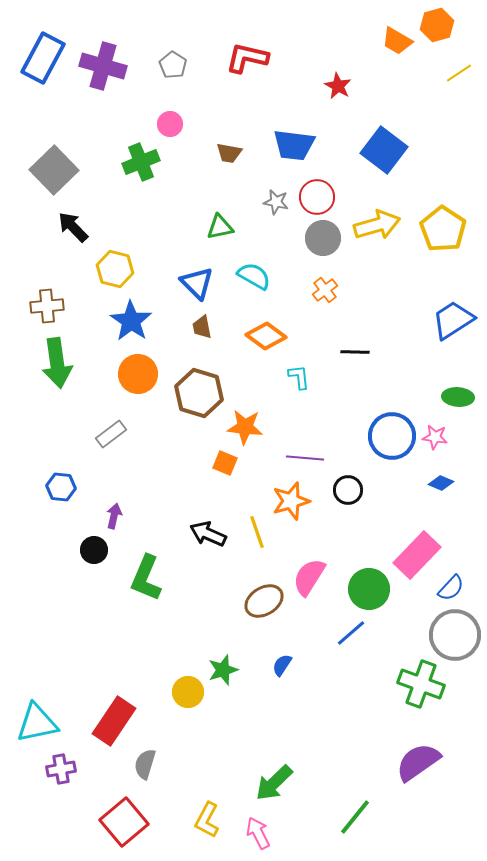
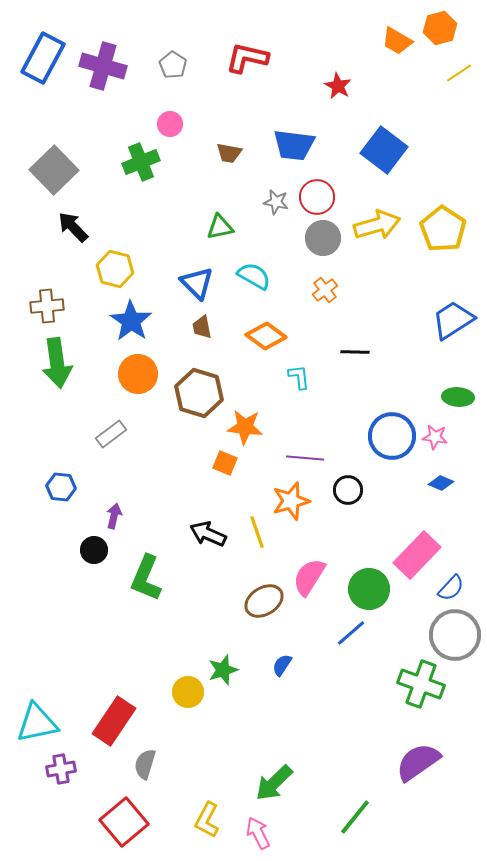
orange hexagon at (437, 25): moved 3 px right, 3 px down
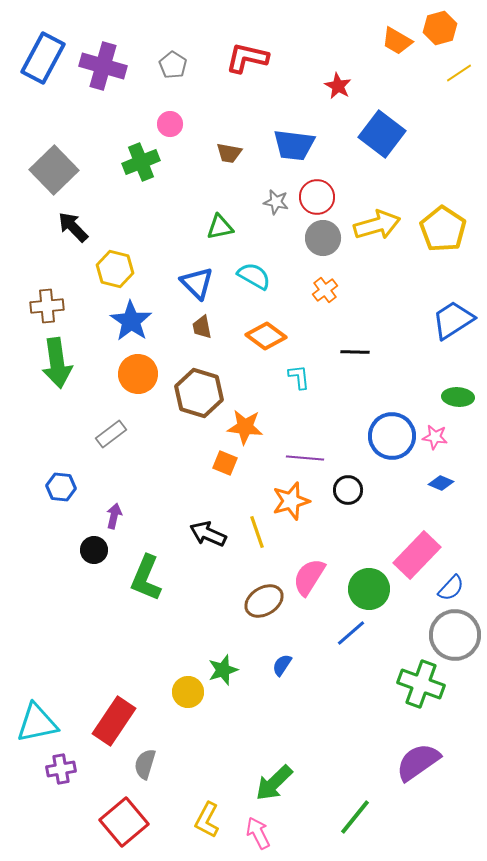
blue square at (384, 150): moved 2 px left, 16 px up
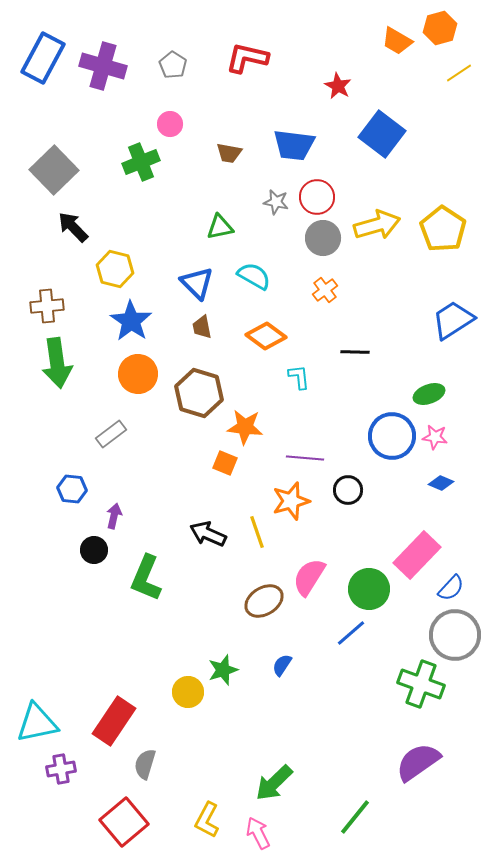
green ellipse at (458, 397): moved 29 px left, 3 px up; rotated 24 degrees counterclockwise
blue hexagon at (61, 487): moved 11 px right, 2 px down
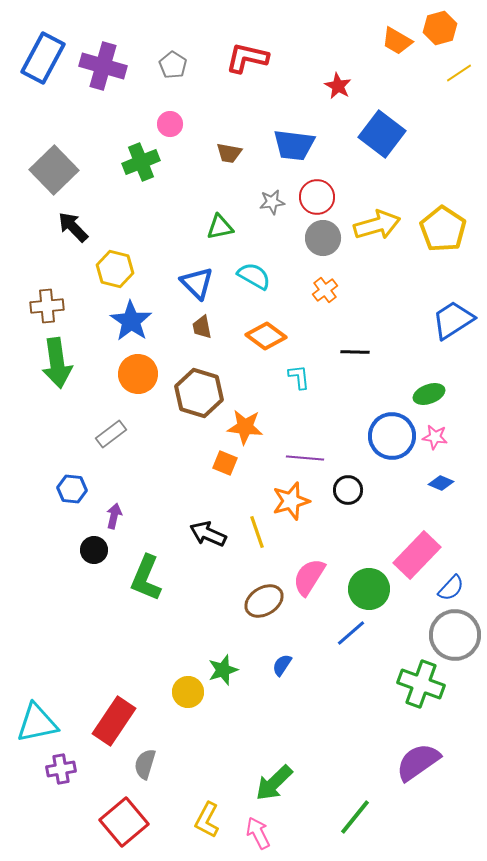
gray star at (276, 202): moved 4 px left; rotated 20 degrees counterclockwise
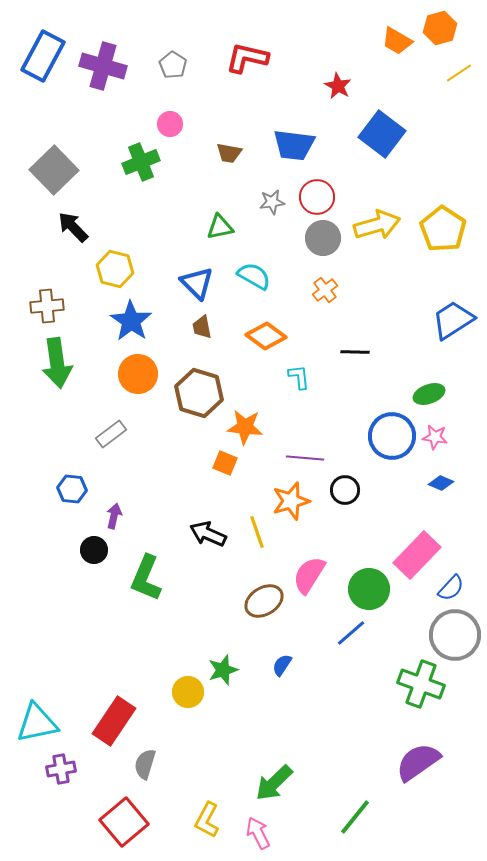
blue rectangle at (43, 58): moved 2 px up
black circle at (348, 490): moved 3 px left
pink semicircle at (309, 577): moved 2 px up
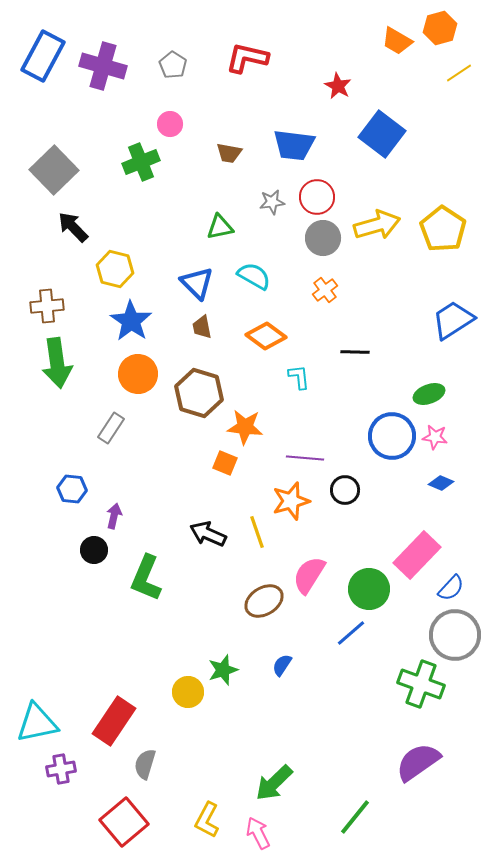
gray rectangle at (111, 434): moved 6 px up; rotated 20 degrees counterclockwise
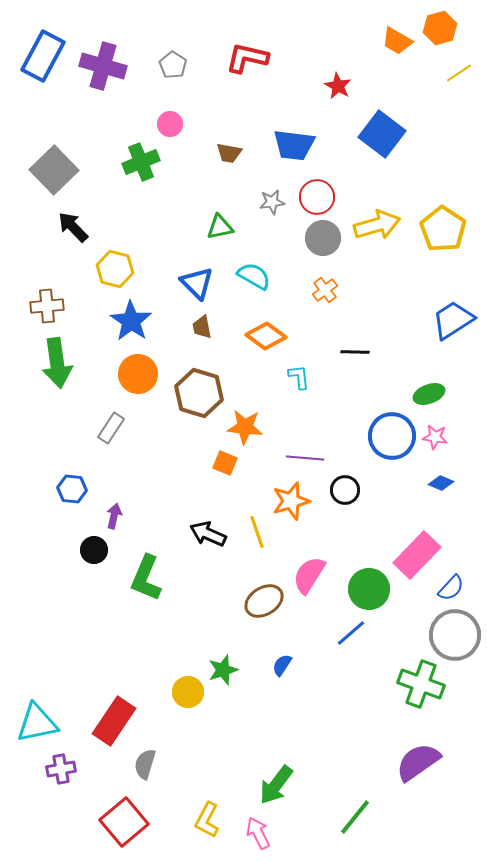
green arrow at (274, 783): moved 2 px right, 2 px down; rotated 9 degrees counterclockwise
